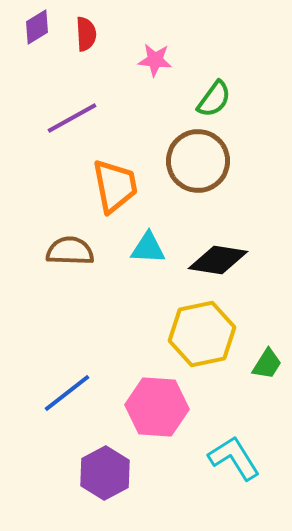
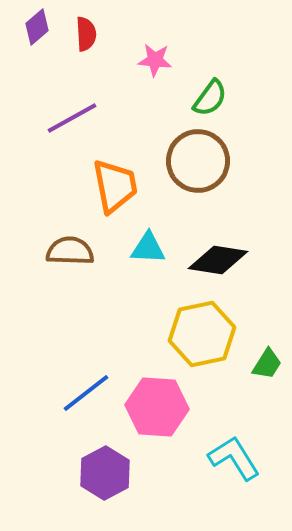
purple diamond: rotated 9 degrees counterclockwise
green semicircle: moved 4 px left, 1 px up
blue line: moved 19 px right
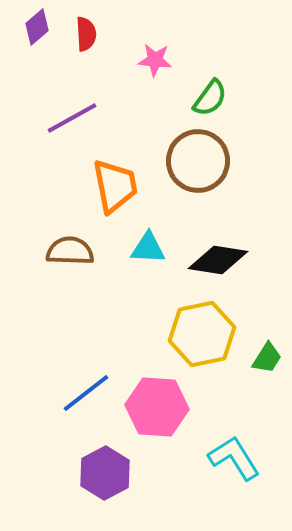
green trapezoid: moved 6 px up
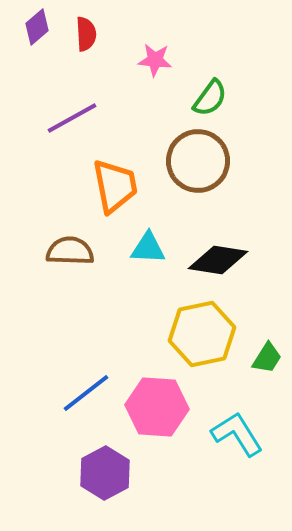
cyan L-shape: moved 3 px right, 24 px up
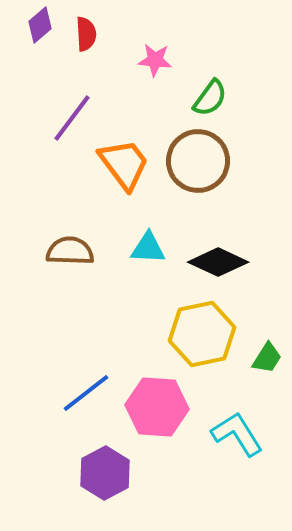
purple diamond: moved 3 px right, 2 px up
purple line: rotated 24 degrees counterclockwise
orange trapezoid: moved 9 px right, 22 px up; rotated 26 degrees counterclockwise
black diamond: moved 2 px down; rotated 16 degrees clockwise
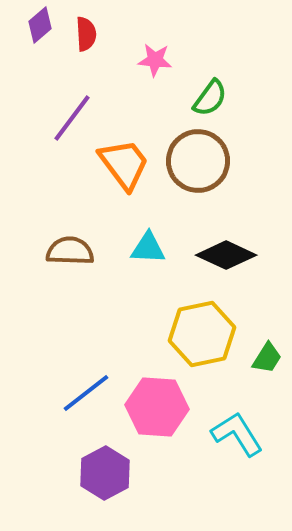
black diamond: moved 8 px right, 7 px up
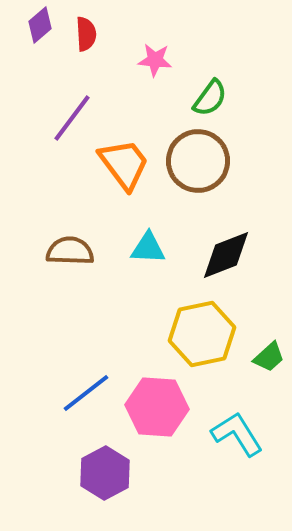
black diamond: rotated 46 degrees counterclockwise
green trapezoid: moved 2 px right, 1 px up; rotated 16 degrees clockwise
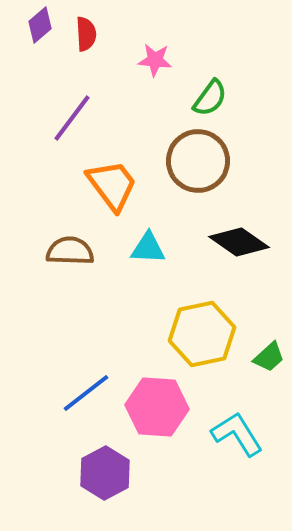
orange trapezoid: moved 12 px left, 21 px down
black diamond: moved 13 px right, 13 px up; rotated 56 degrees clockwise
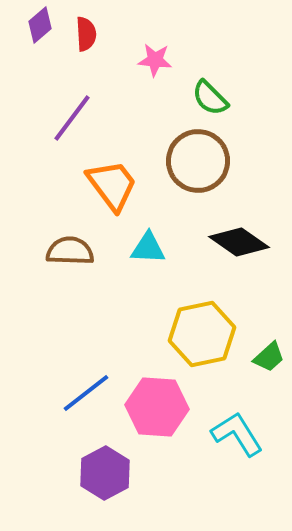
green semicircle: rotated 99 degrees clockwise
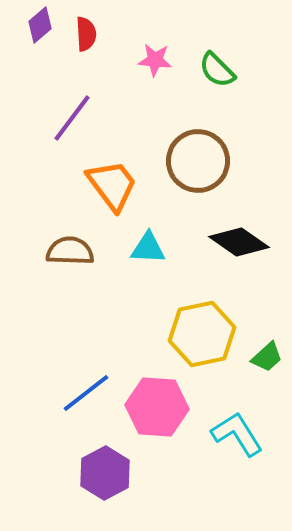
green semicircle: moved 7 px right, 28 px up
green trapezoid: moved 2 px left
